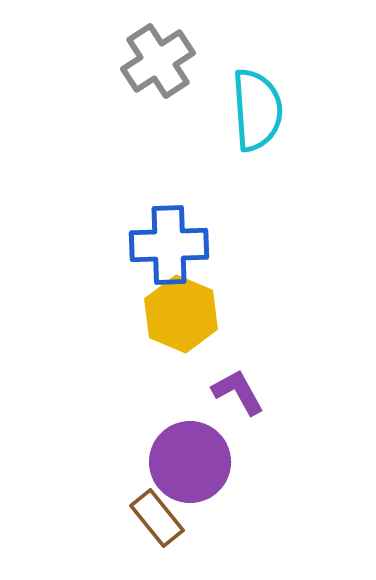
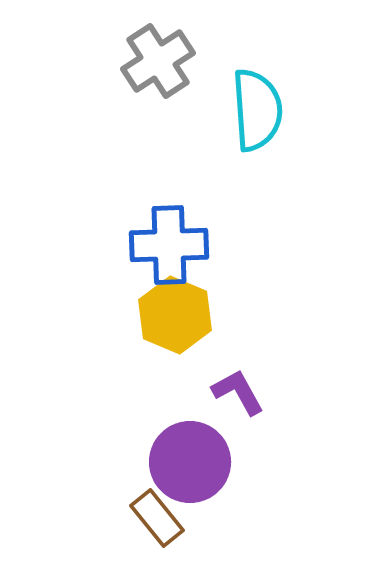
yellow hexagon: moved 6 px left, 1 px down
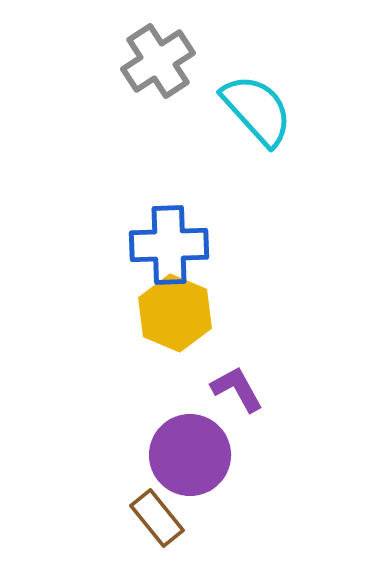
cyan semicircle: rotated 38 degrees counterclockwise
yellow hexagon: moved 2 px up
purple L-shape: moved 1 px left, 3 px up
purple circle: moved 7 px up
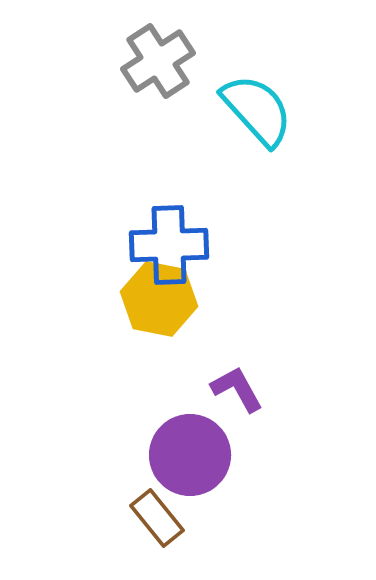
yellow hexagon: moved 16 px left, 14 px up; rotated 12 degrees counterclockwise
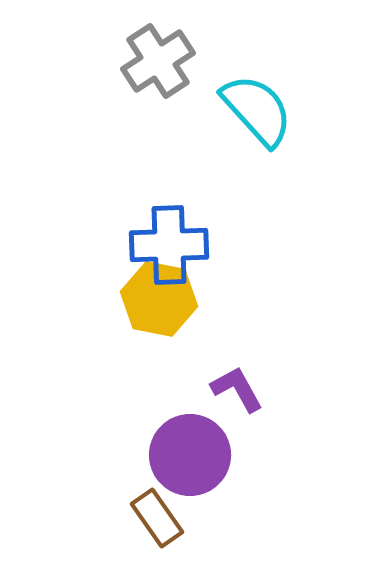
brown rectangle: rotated 4 degrees clockwise
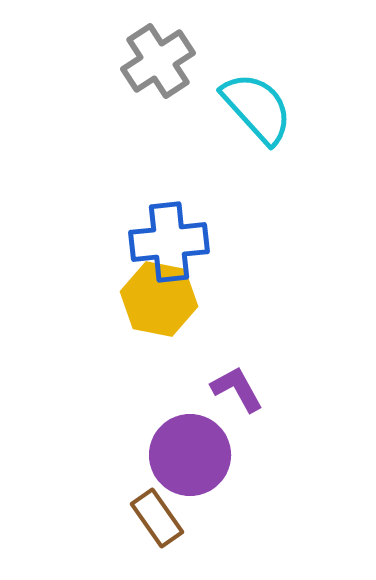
cyan semicircle: moved 2 px up
blue cross: moved 3 px up; rotated 4 degrees counterclockwise
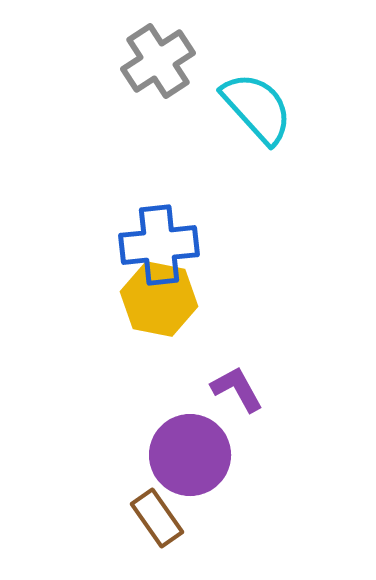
blue cross: moved 10 px left, 3 px down
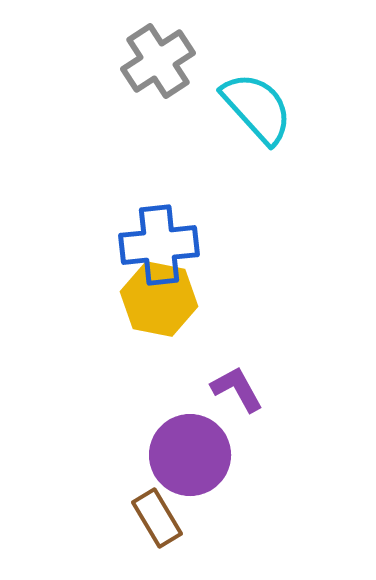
brown rectangle: rotated 4 degrees clockwise
